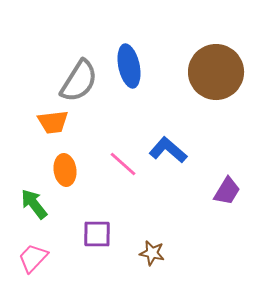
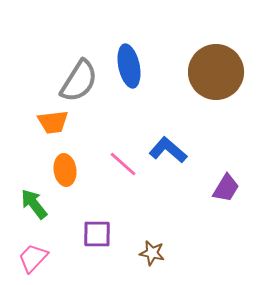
purple trapezoid: moved 1 px left, 3 px up
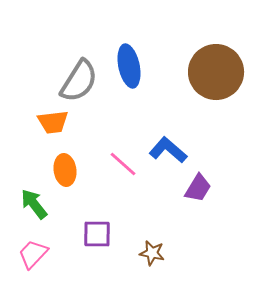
purple trapezoid: moved 28 px left
pink trapezoid: moved 4 px up
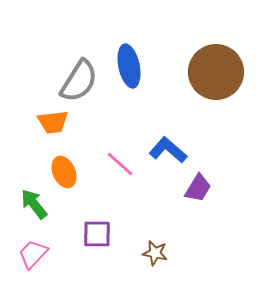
pink line: moved 3 px left
orange ellipse: moved 1 px left, 2 px down; rotated 16 degrees counterclockwise
brown star: moved 3 px right
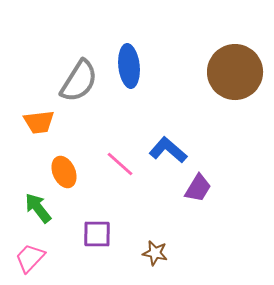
blue ellipse: rotated 6 degrees clockwise
brown circle: moved 19 px right
orange trapezoid: moved 14 px left
green arrow: moved 4 px right, 4 px down
pink trapezoid: moved 3 px left, 4 px down
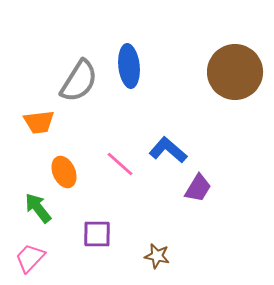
brown star: moved 2 px right, 3 px down
